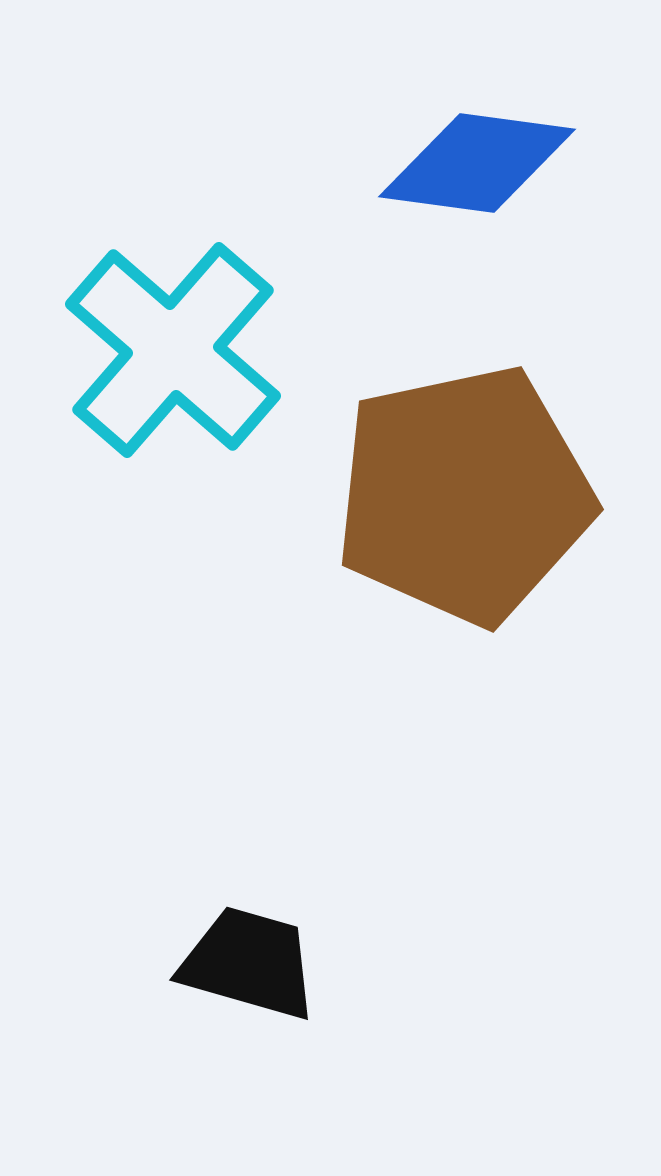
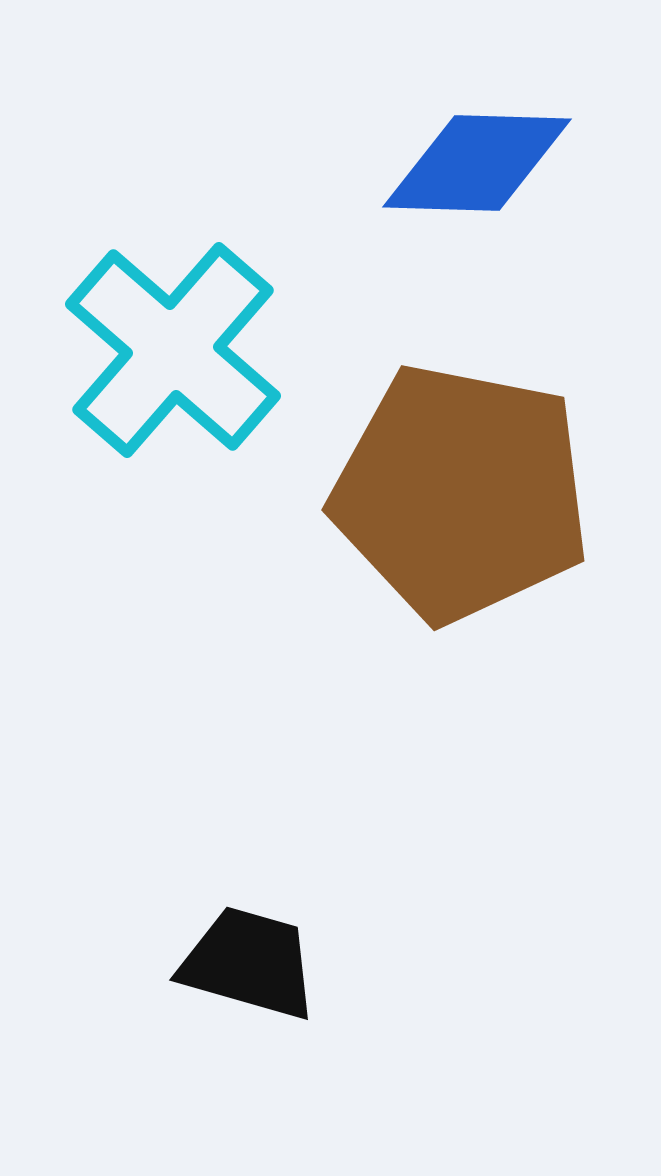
blue diamond: rotated 6 degrees counterclockwise
brown pentagon: moved 3 px left, 2 px up; rotated 23 degrees clockwise
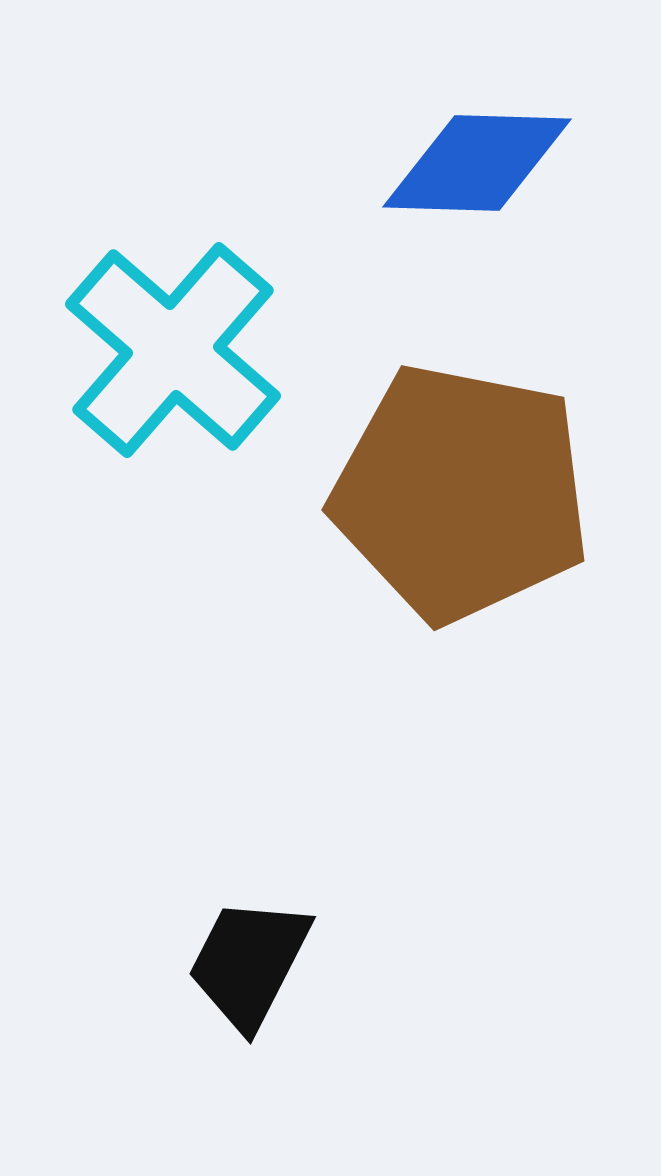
black trapezoid: rotated 79 degrees counterclockwise
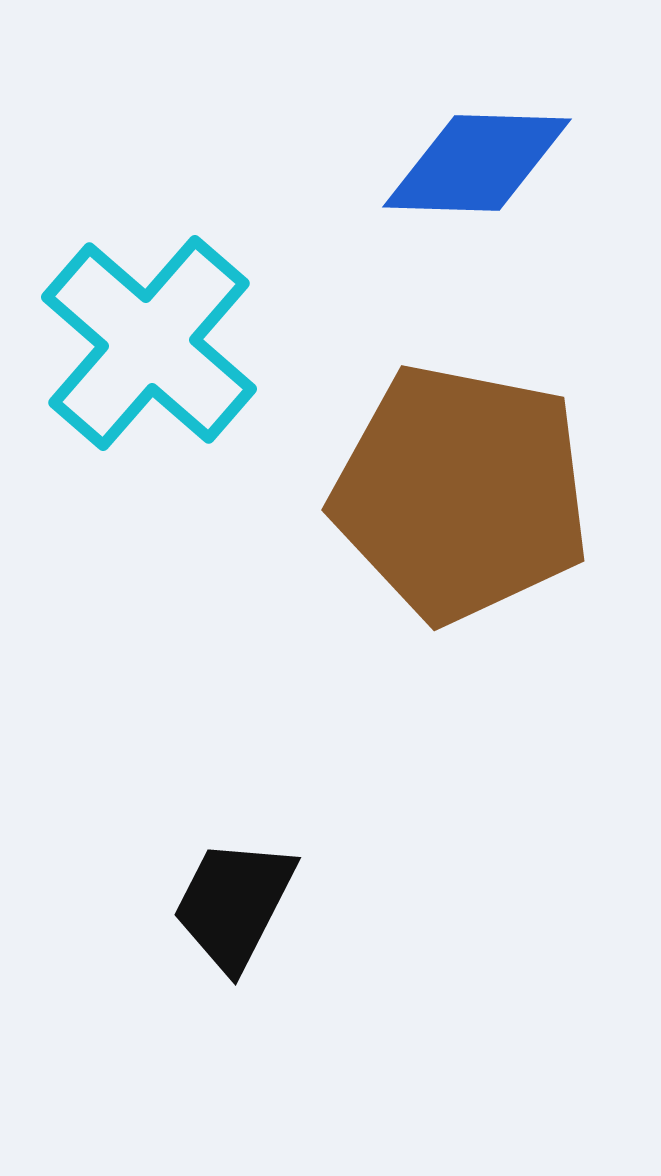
cyan cross: moved 24 px left, 7 px up
black trapezoid: moved 15 px left, 59 px up
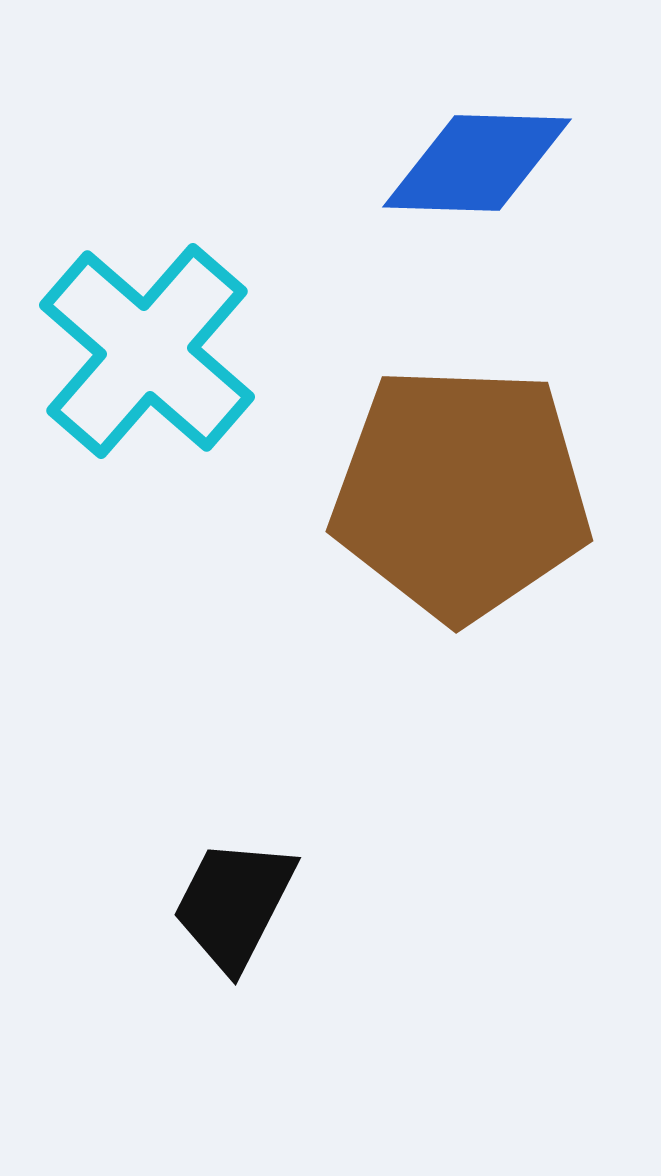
cyan cross: moved 2 px left, 8 px down
brown pentagon: rotated 9 degrees counterclockwise
